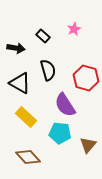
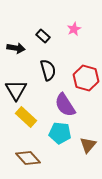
black triangle: moved 4 px left, 7 px down; rotated 30 degrees clockwise
brown diamond: moved 1 px down
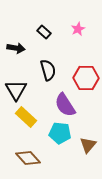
pink star: moved 4 px right
black rectangle: moved 1 px right, 4 px up
red hexagon: rotated 15 degrees counterclockwise
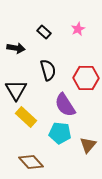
brown diamond: moved 3 px right, 4 px down
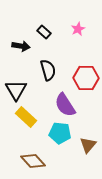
black arrow: moved 5 px right, 2 px up
brown diamond: moved 2 px right, 1 px up
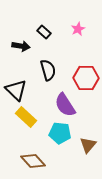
black triangle: rotated 15 degrees counterclockwise
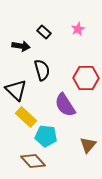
black semicircle: moved 6 px left
cyan pentagon: moved 14 px left, 3 px down
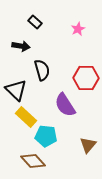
black rectangle: moved 9 px left, 10 px up
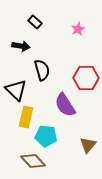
yellow rectangle: rotated 60 degrees clockwise
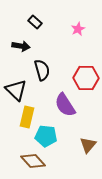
yellow rectangle: moved 1 px right
